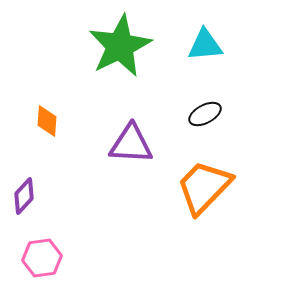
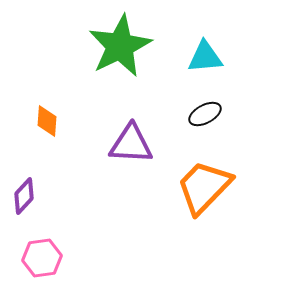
cyan triangle: moved 12 px down
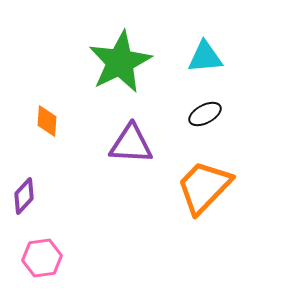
green star: moved 16 px down
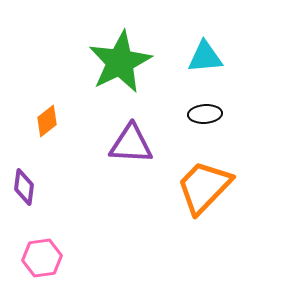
black ellipse: rotated 24 degrees clockwise
orange diamond: rotated 48 degrees clockwise
purple diamond: moved 9 px up; rotated 36 degrees counterclockwise
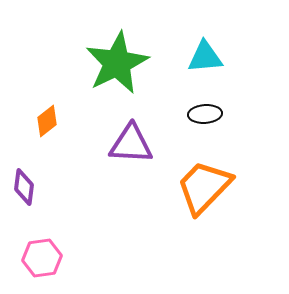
green star: moved 3 px left, 1 px down
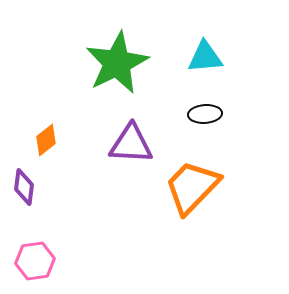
orange diamond: moved 1 px left, 19 px down
orange trapezoid: moved 12 px left
pink hexagon: moved 7 px left, 3 px down
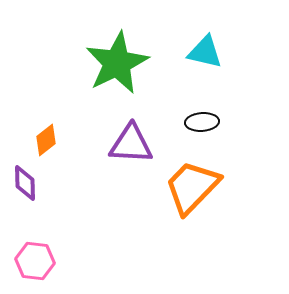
cyan triangle: moved 5 px up; rotated 18 degrees clockwise
black ellipse: moved 3 px left, 8 px down
purple diamond: moved 1 px right, 4 px up; rotated 9 degrees counterclockwise
pink hexagon: rotated 15 degrees clockwise
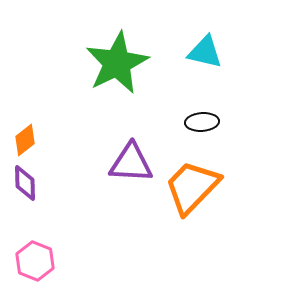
orange diamond: moved 21 px left
purple triangle: moved 19 px down
pink hexagon: rotated 15 degrees clockwise
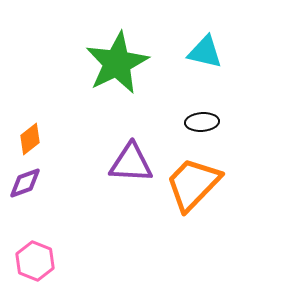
orange diamond: moved 5 px right, 1 px up
purple diamond: rotated 72 degrees clockwise
orange trapezoid: moved 1 px right, 3 px up
